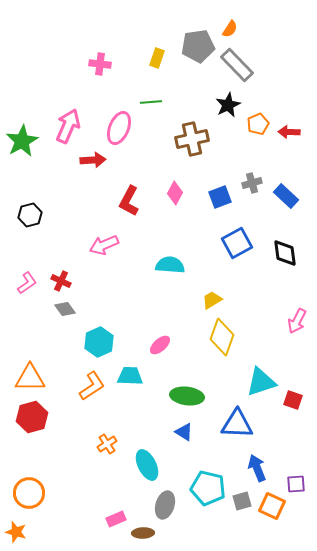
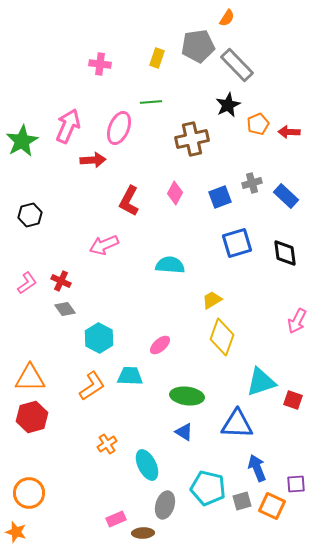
orange semicircle at (230, 29): moved 3 px left, 11 px up
blue square at (237, 243): rotated 12 degrees clockwise
cyan hexagon at (99, 342): moved 4 px up; rotated 8 degrees counterclockwise
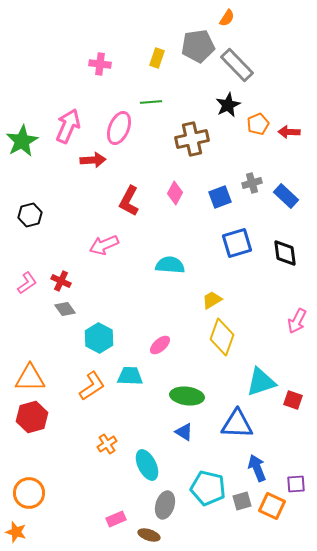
brown ellipse at (143, 533): moved 6 px right, 2 px down; rotated 20 degrees clockwise
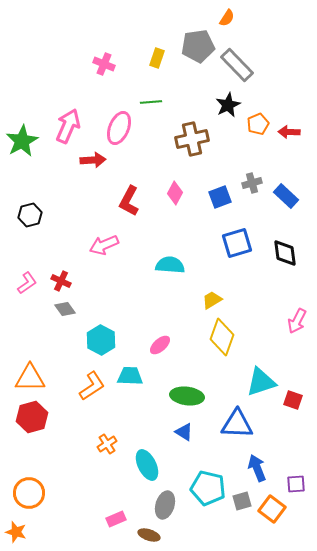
pink cross at (100, 64): moved 4 px right; rotated 15 degrees clockwise
cyan hexagon at (99, 338): moved 2 px right, 2 px down
orange square at (272, 506): moved 3 px down; rotated 12 degrees clockwise
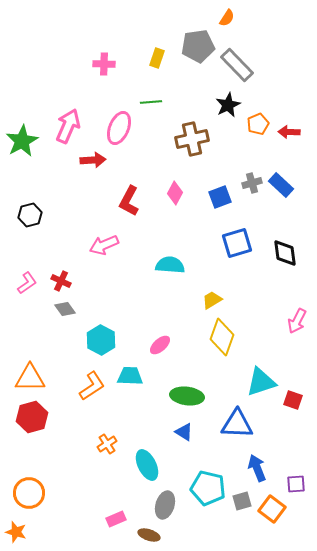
pink cross at (104, 64): rotated 20 degrees counterclockwise
blue rectangle at (286, 196): moved 5 px left, 11 px up
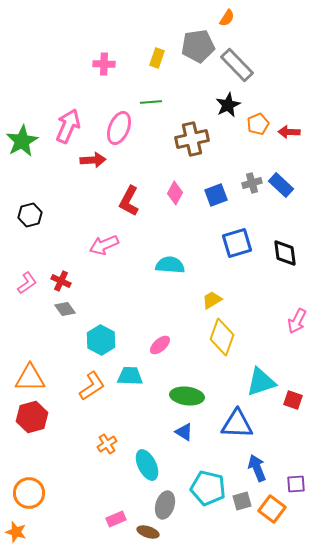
blue square at (220, 197): moved 4 px left, 2 px up
brown ellipse at (149, 535): moved 1 px left, 3 px up
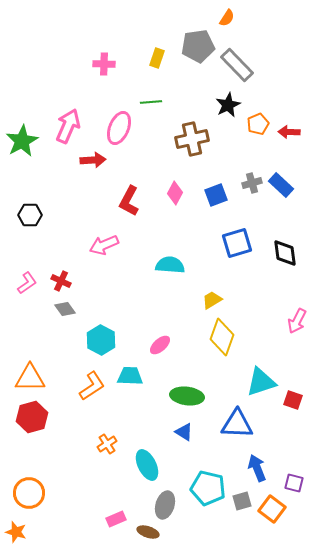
black hexagon at (30, 215): rotated 15 degrees clockwise
purple square at (296, 484): moved 2 px left, 1 px up; rotated 18 degrees clockwise
